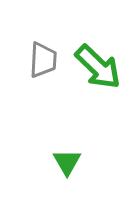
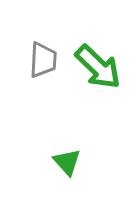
green triangle: rotated 12 degrees counterclockwise
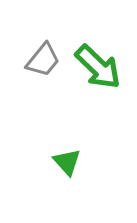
gray trapezoid: rotated 36 degrees clockwise
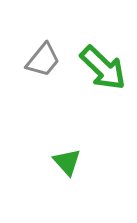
green arrow: moved 5 px right, 1 px down
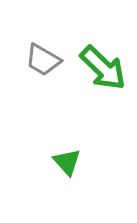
gray trapezoid: rotated 81 degrees clockwise
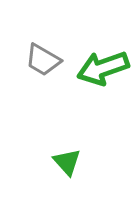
green arrow: rotated 117 degrees clockwise
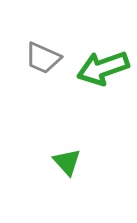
gray trapezoid: moved 2 px up; rotated 6 degrees counterclockwise
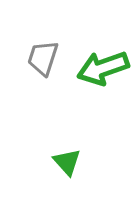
gray trapezoid: rotated 84 degrees clockwise
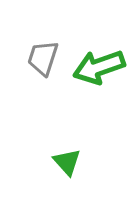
green arrow: moved 4 px left, 1 px up
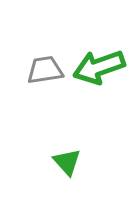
gray trapezoid: moved 2 px right, 12 px down; rotated 63 degrees clockwise
